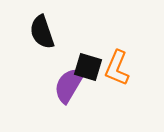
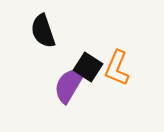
black semicircle: moved 1 px right, 1 px up
black square: rotated 16 degrees clockwise
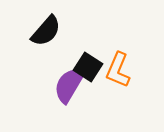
black semicircle: moved 3 px right; rotated 120 degrees counterclockwise
orange L-shape: moved 1 px right, 2 px down
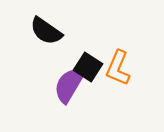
black semicircle: rotated 84 degrees clockwise
orange L-shape: moved 2 px up
